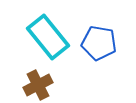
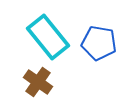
brown cross: moved 3 px up; rotated 28 degrees counterclockwise
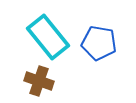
brown cross: moved 1 px right, 1 px up; rotated 16 degrees counterclockwise
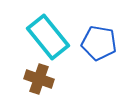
brown cross: moved 2 px up
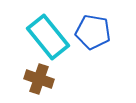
blue pentagon: moved 6 px left, 11 px up
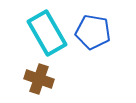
cyan rectangle: moved 1 px left, 4 px up; rotated 9 degrees clockwise
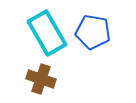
brown cross: moved 2 px right
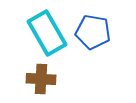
brown cross: rotated 16 degrees counterclockwise
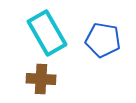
blue pentagon: moved 10 px right, 8 px down
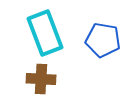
cyan rectangle: moved 2 px left; rotated 9 degrees clockwise
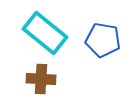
cyan rectangle: rotated 30 degrees counterclockwise
